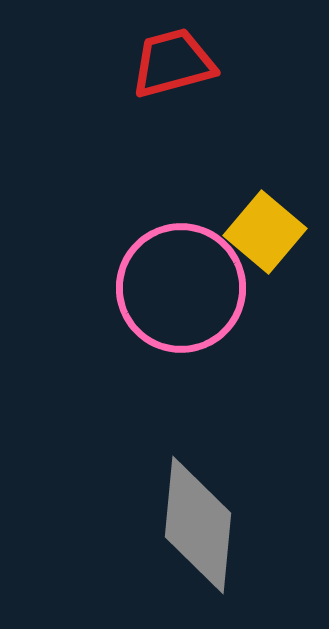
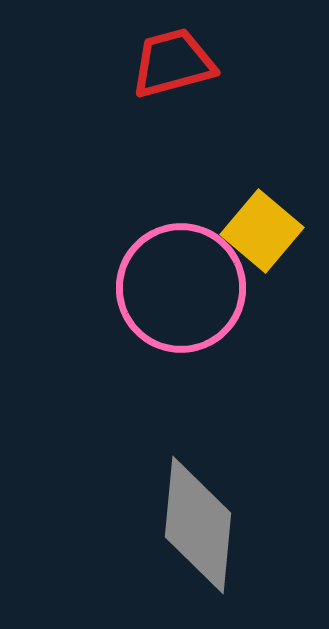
yellow square: moved 3 px left, 1 px up
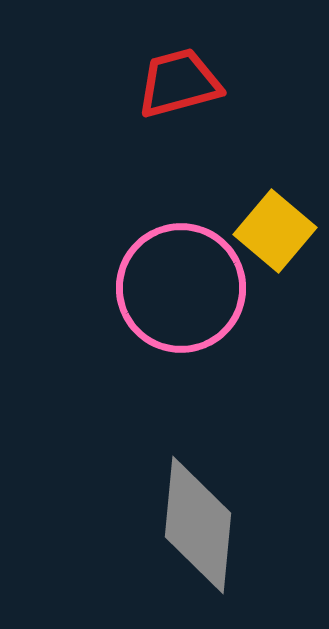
red trapezoid: moved 6 px right, 20 px down
yellow square: moved 13 px right
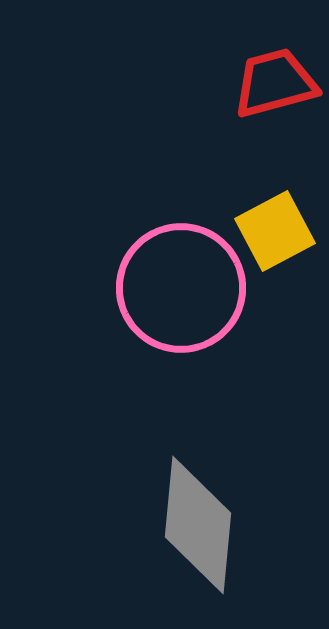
red trapezoid: moved 96 px right
yellow square: rotated 22 degrees clockwise
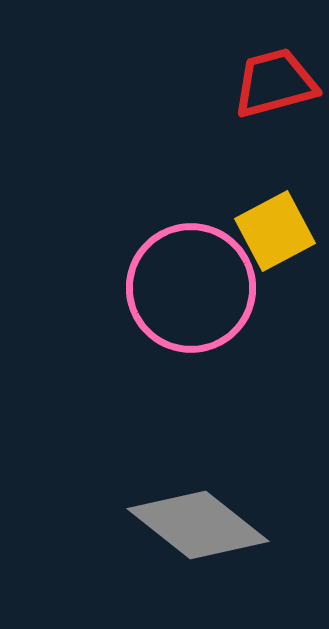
pink circle: moved 10 px right
gray diamond: rotated 57 degrees counterclockwise
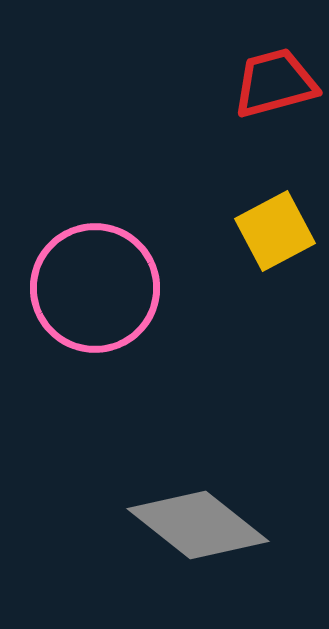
pink circle: moved 96 px left
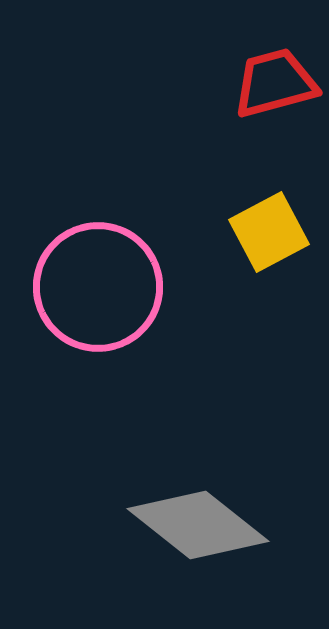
yellow square: moved 6 px left, 1 px down
pink circle: moved 3 px right, 1 px up
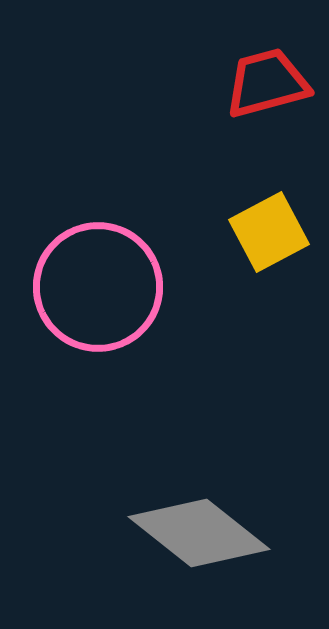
red trapezoid: moved 8 px left
gray diamond: moved 1 px right, 8 px down
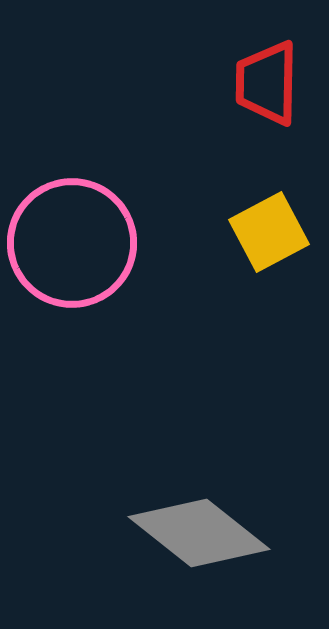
red trapezoid: rotated 74 degrees counterclockwise
pink circle: moved 26 px left, 44 px up
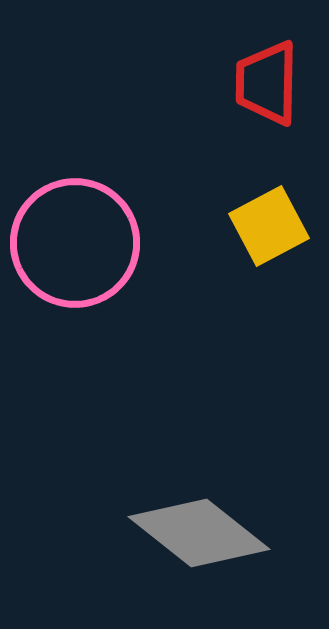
yellow square: moved 6 px up
pink circle: moved 3 px right
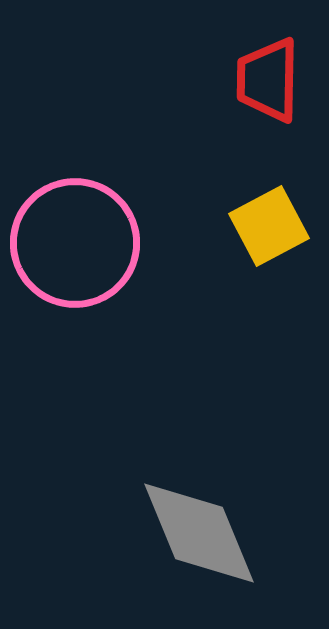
red trapezoid: moved 1 px right, 3 px up
gray diamond: rotated 29 degrees clockwise
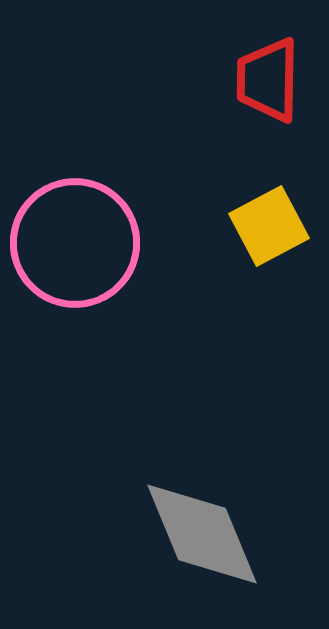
gray diamond: moved 3 px right, 1 px down
